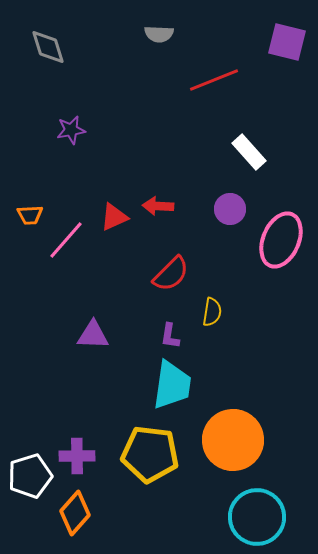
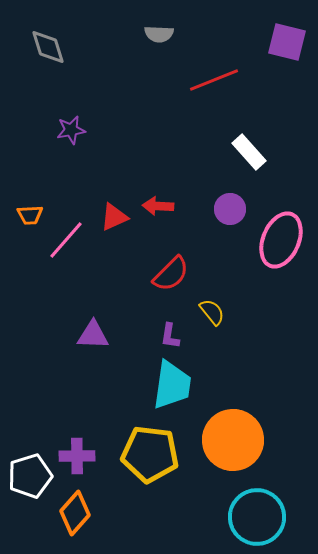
yellow semicircle: rotated 48 degrees counterclockwise
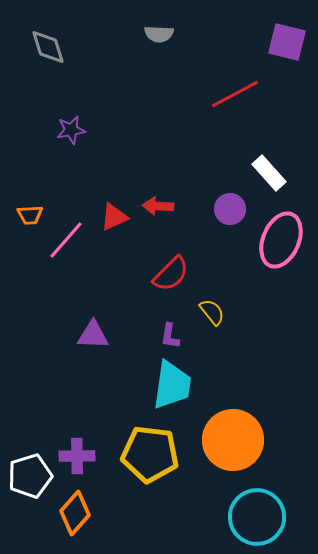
red line: moved 21 px right, 14 px down; rotated 6 degrees counterclockwise
white rectangle: moved 20 px right, 21 px down
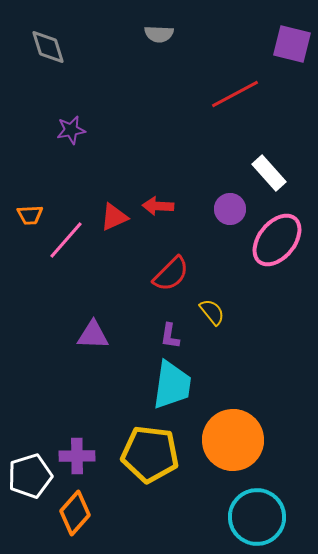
purple square: moved 5 px right, 2 px down
pink ellipse: moved 4 px left; rotated 16 degrees clockwise
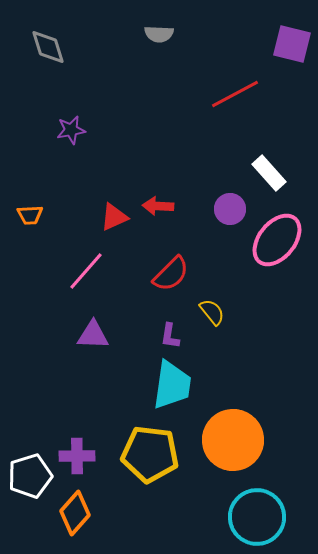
pink line: moved 20 px right, 31 px down
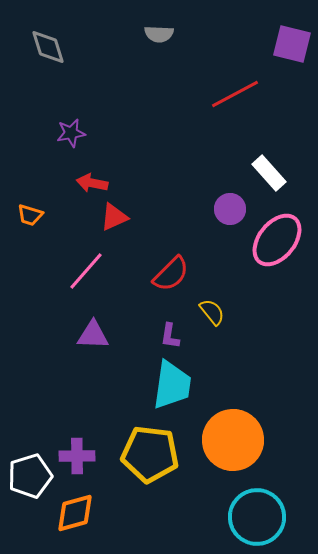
purple star: moved 3 px down
red arrow: moved 66 px left, 23 px up; rotated 8 degrees clockwise
orange trapezoid: rotated 20 degrees clockwise
orange diamond: rotated 33 degrees clockwise
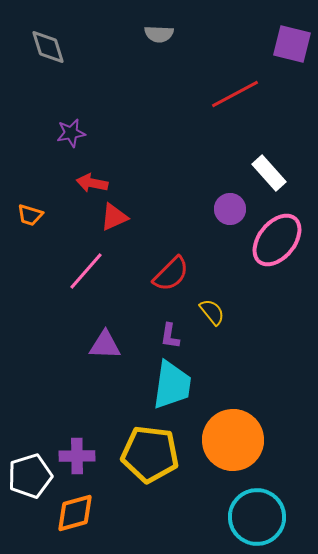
purple triangle: moved 12 px right, 10 px down
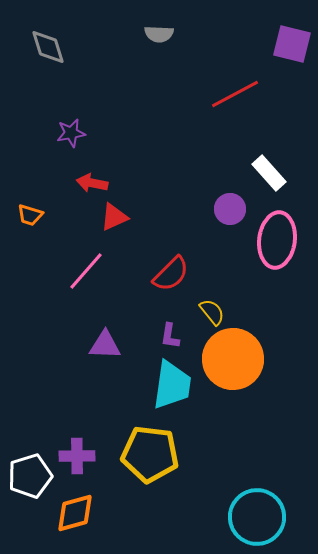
pink ellipse: rotated 32 degrees counterclockwise
orange circle: moved 81 px up
